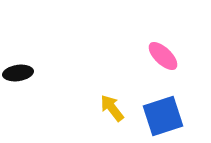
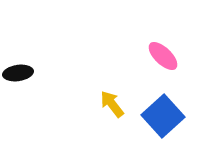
yellow arrow: moved 4 px up
blue square: rotated 24 degrees counterclockwise
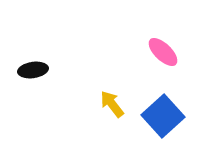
pink ellipse: moved 4 px up
black ellipse: moved 15 px right, 3 px up
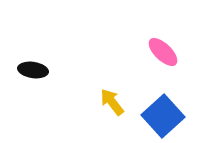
black ellipse: rotated 16 degrees clockwise
yellow arrow: moved 2 px up
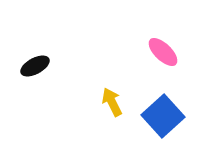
black ellipse: moved 2 px right, 4 px up; rotated 36 degrees counterclockwise
yellow arrow: rotated 12 degrees clockwise
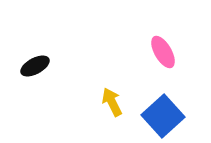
pink ellipse: rotated 16 degrees clockwise
